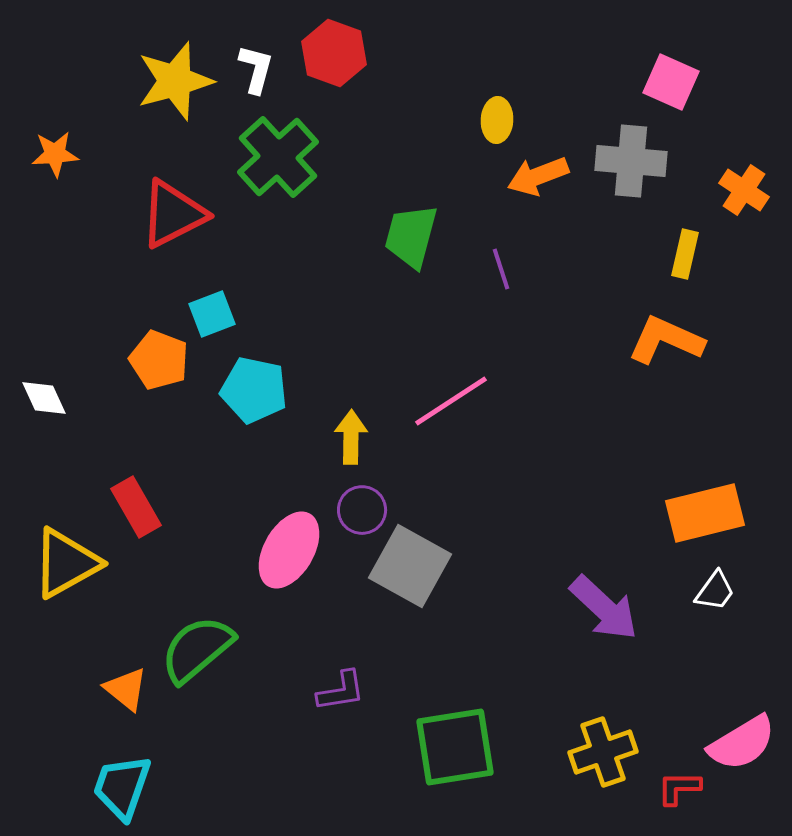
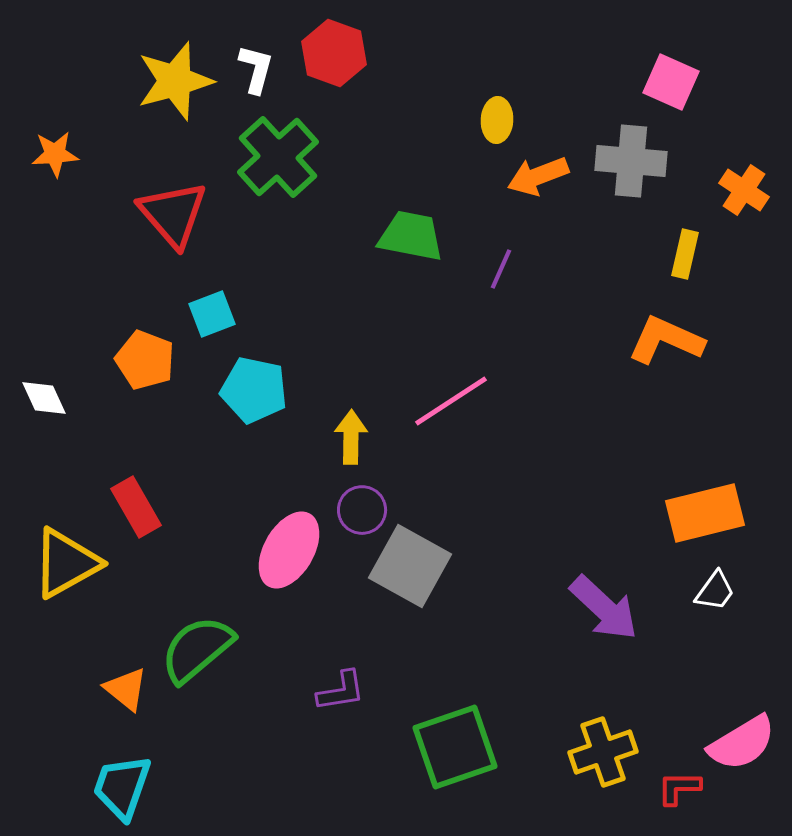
red triangle: rotated 44 degrees counterclockwise
green trapezoid: rotated 86 degrees clockwise
purple line: rotated 42 degrees clockwise
orange pentagon: moved 14 px left
green square: rotated 10 degrees counterclockwise
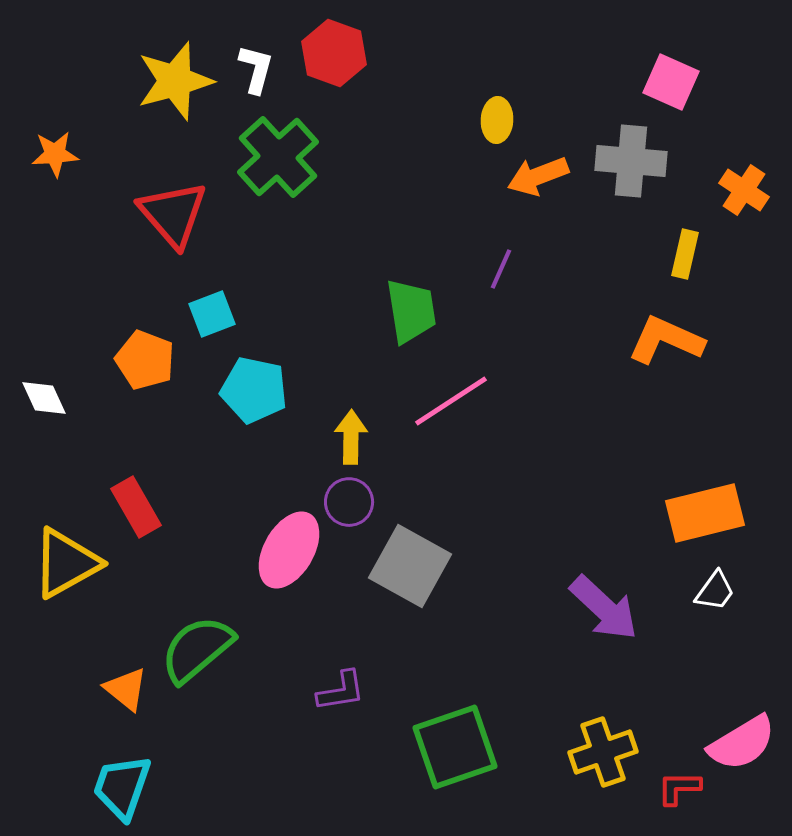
green trapezoid: moved 75 px down; rotated 70 degrees clockwise
purple circle: moved 13 px left, 8 px up
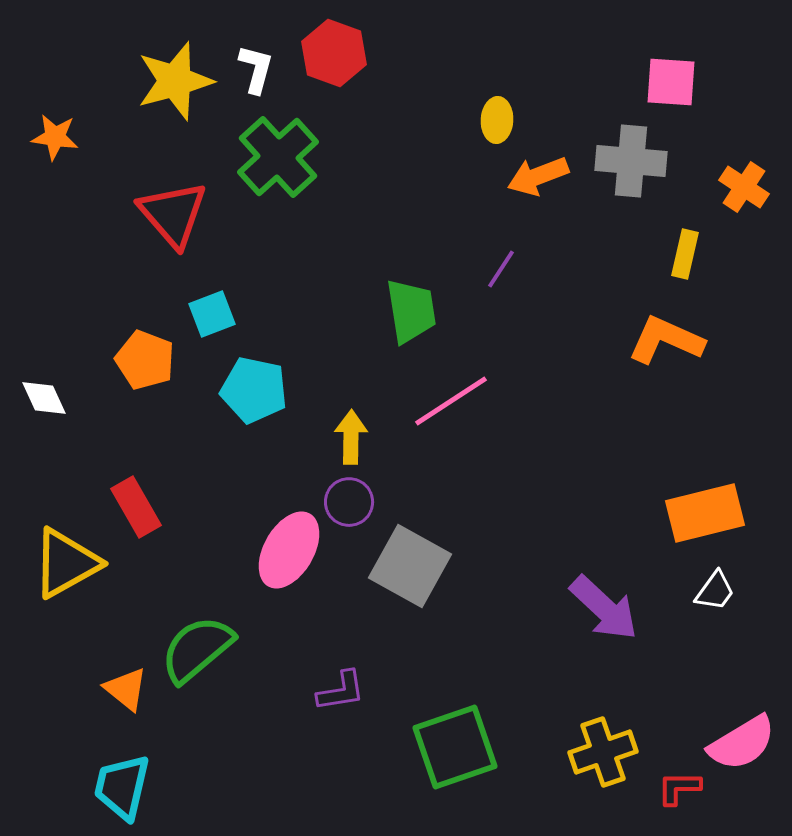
pink square: rotated 20 degrees counterclockwise
orange star: moved 17 px up; rotated 12 degrees clockwise
orange cross: moved 3 px up
purple line: rotated 9 degrees clockwise
cyan trapezoid: rotated 6 degrees counterclockwise
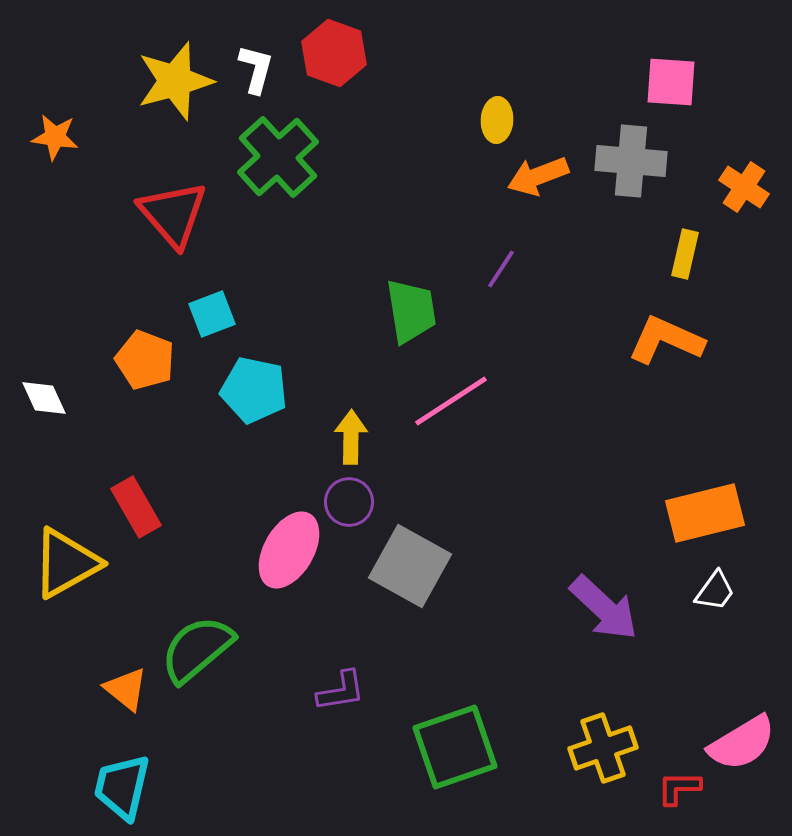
yellow cross: moved 4 px up
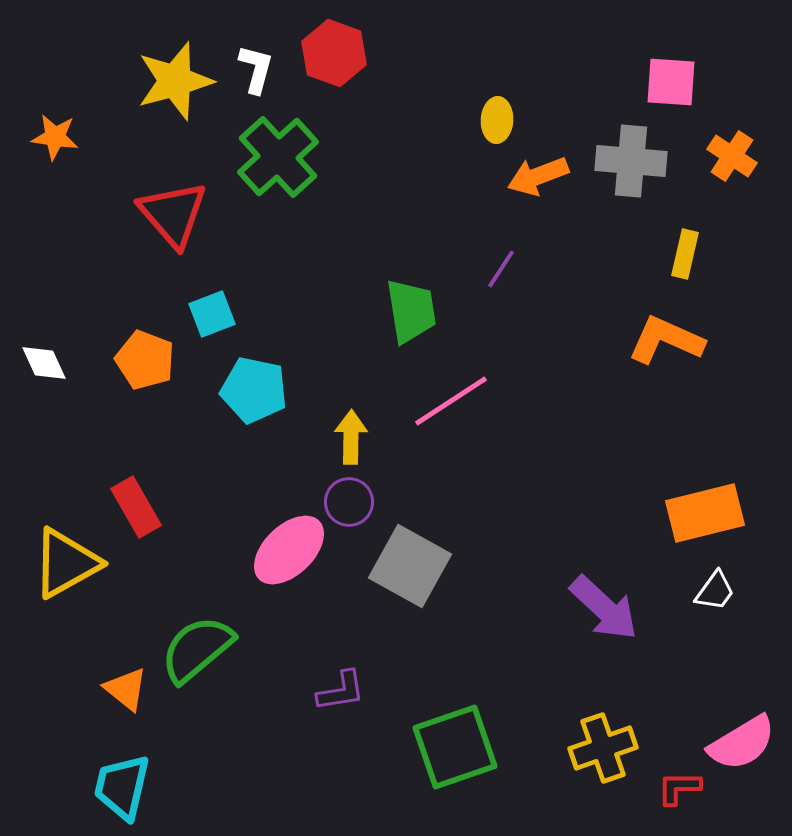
orange cross: moved 12 px left, 31 px up
white diamond: moved 35 px up
pink ellipse: rotated 16 degrees clockwise
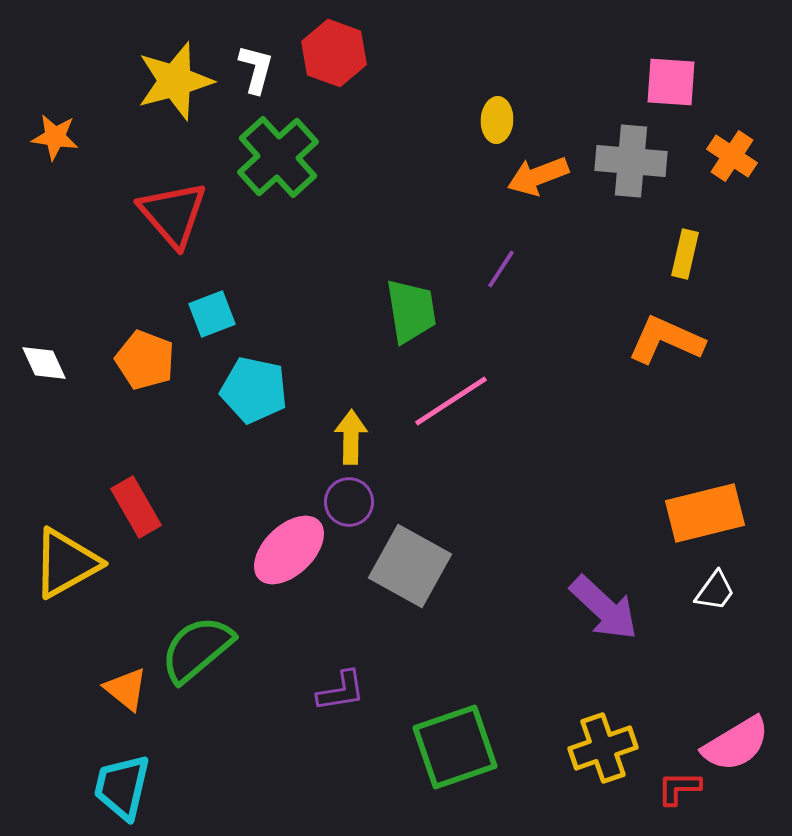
pink semicircle: moved 6 px left, 1 px down
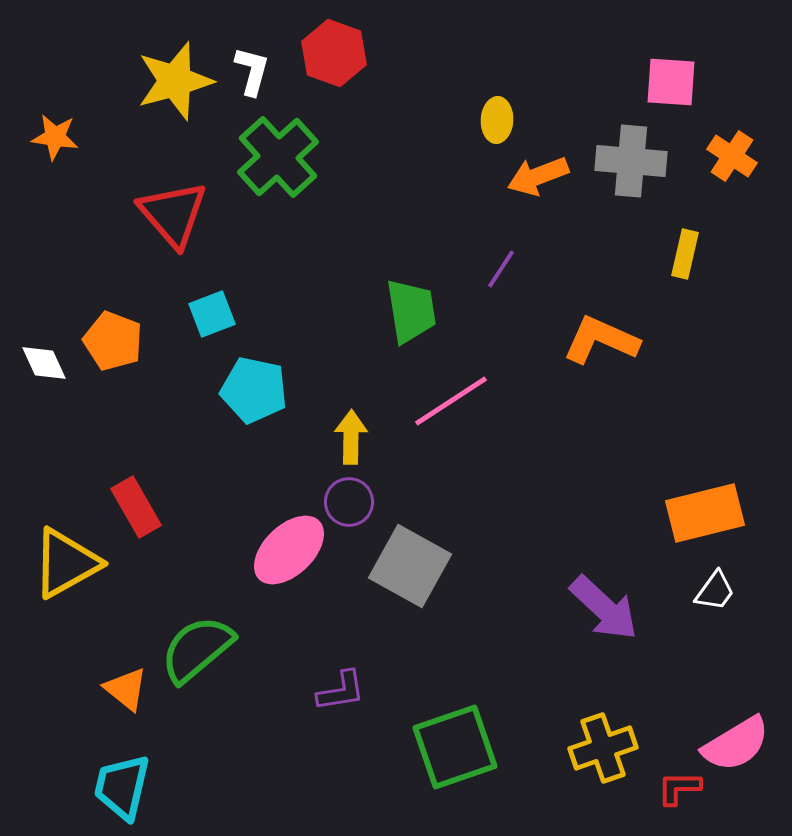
white L-shape: moved 4 px left, 2 px down
orange L-shape: moved 65 px left
orange pentagon: moved 32 px left, 19 px up
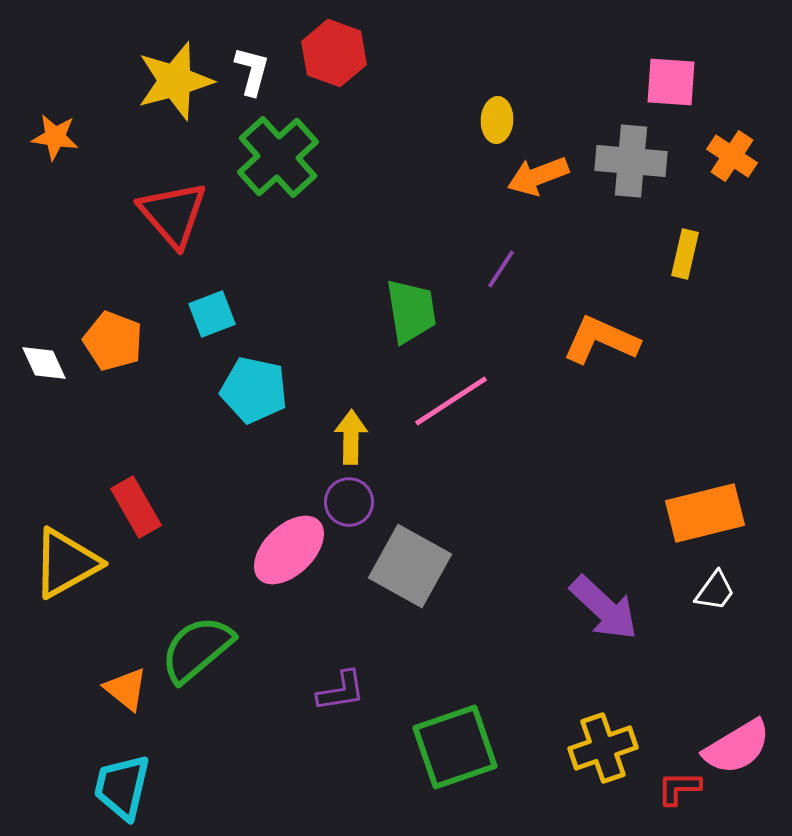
pink semicircle: moved 1 px right, 3 px down
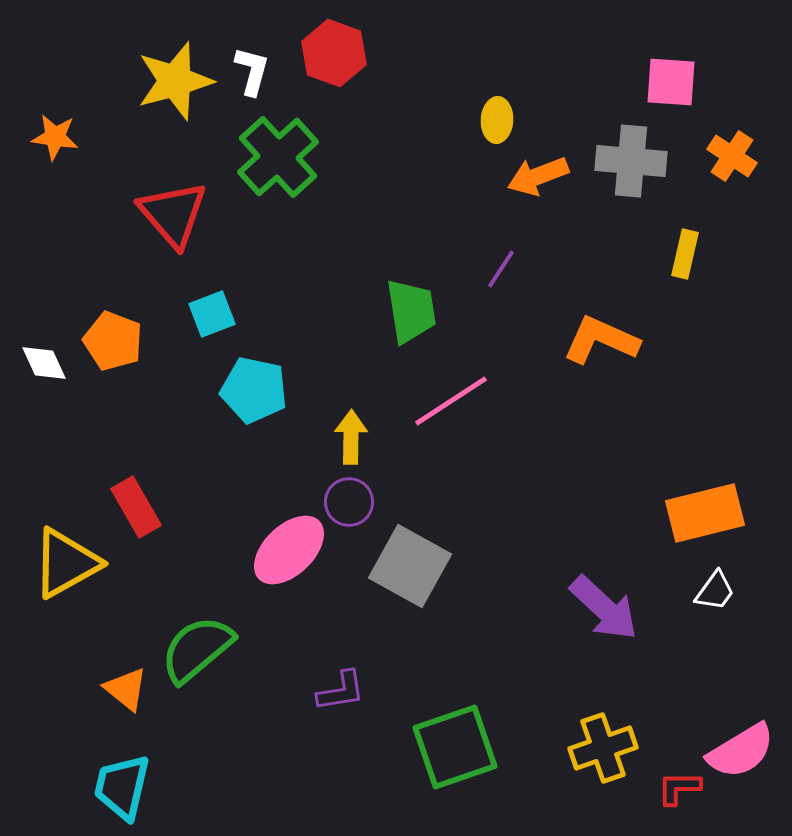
pink semicircle: moved 4 px right, 4 px down
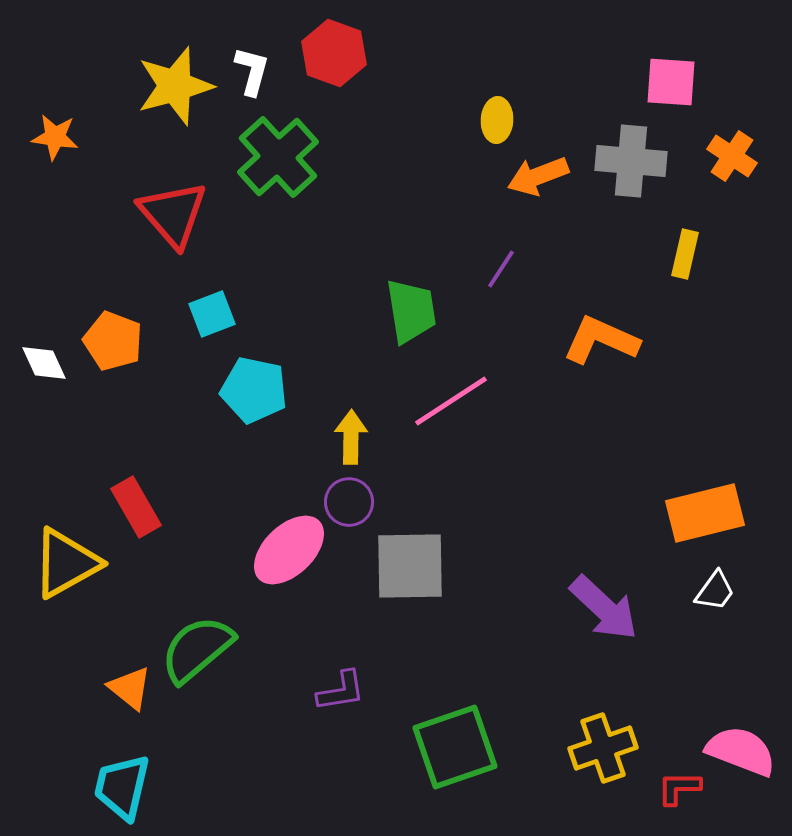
yellow star: moved 5 px down
gray square: rotated 30 degrees counterclockwise
orange triangle: moved 4 px right, 1 px up
pink semicircle: rotated 128 degrees counterclockwise
